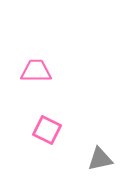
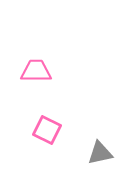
gray triangle: moved 6 px up
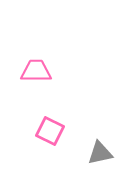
pink square: moved 3 px right, 1 px down
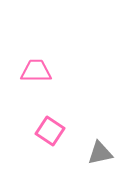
pink square: rotated 8 degrees clockwise
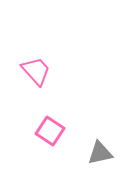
pink trapezoid: rotated 48 degrees clockwise
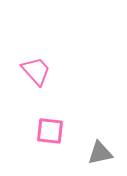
pink square: rotated 28 degrees counterclockwise
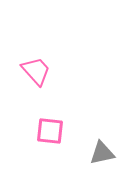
gray triangle: moved 2 px right
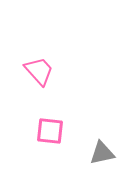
pink trapezoid: moved 3 px right
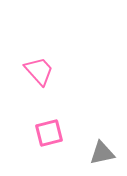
pink square: moved 1 px left, 2 px down; rotated 20 degrees counterclockwise
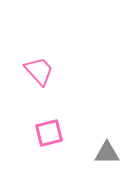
gray triangle: moved 5 px right; rotated 12 degrees clockwise
